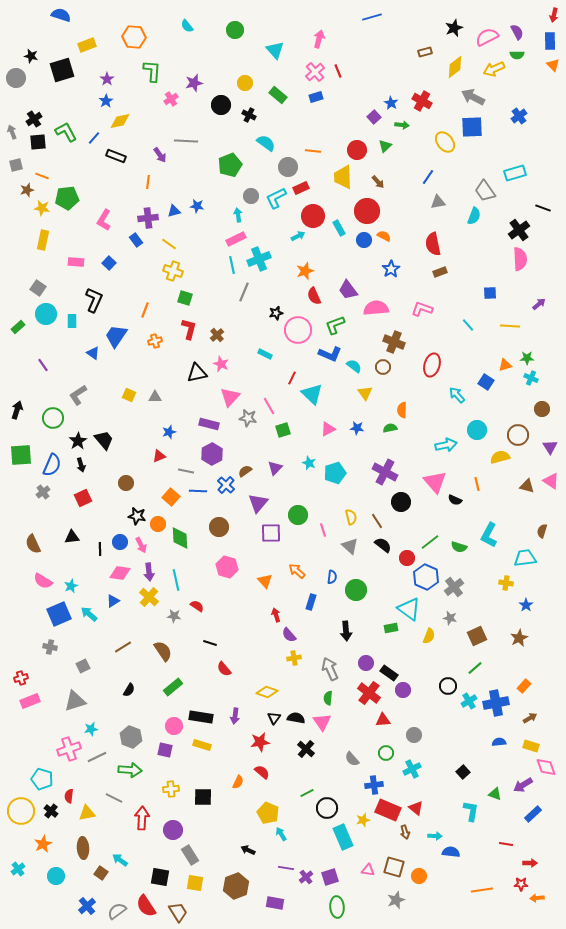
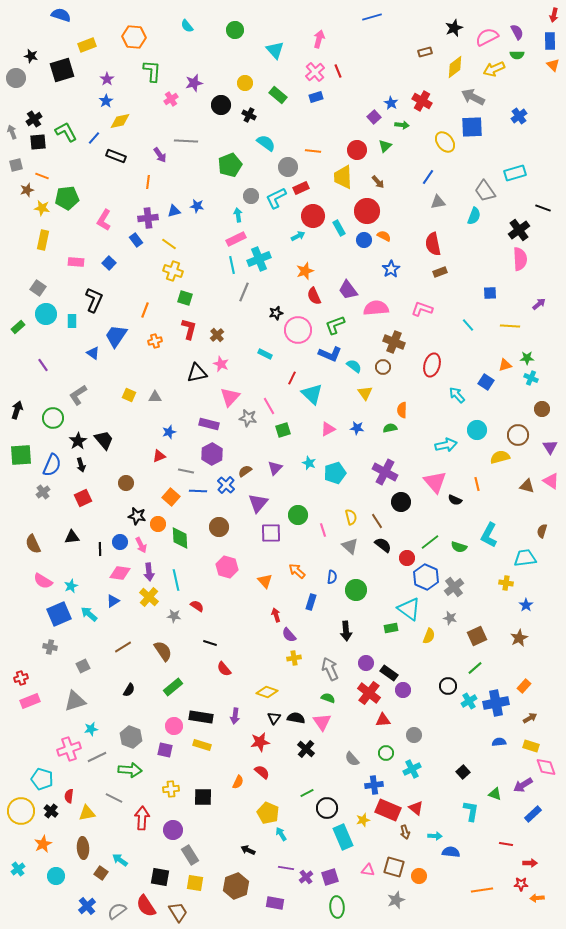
green semicircle at (328, 698): rotated 104 degrees clockwise
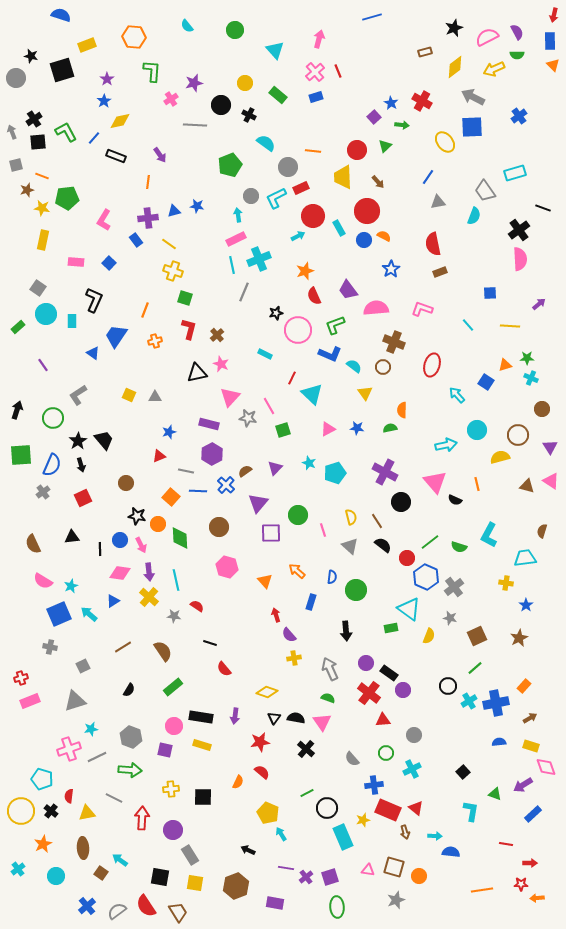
blue star at (106, 101): moved 2 px left
gray line at (186, 141): moved 9 px right, 16 px up
blue circle at (120, 542): moved 2 px up
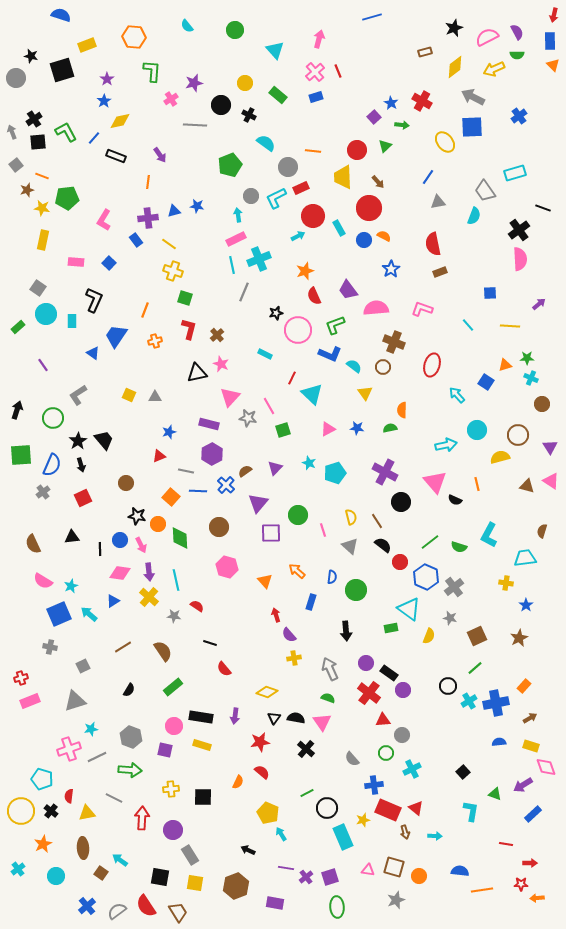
gray square at (16, 165): rotated 24 degrees counterclockwise
red circle at (367, 211): moved 2 px right, 3 px up
brown circle at (542, 409): moved 5 px up
red circle at (407, 558): moved 7 px left, 4 px down
gray circle at (414, 735): moved 12 px left
blue semicircle at (451, 852): moved 9 px right, 19 px down
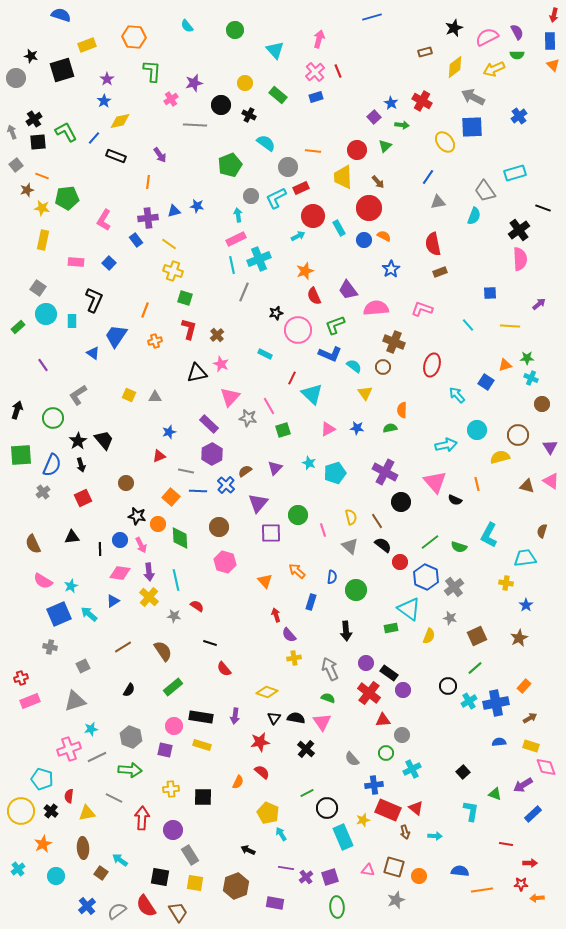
purple rectangle at (209, 424): rotated 30 degrees clockwise
pink hexagon at (227, 567): moved 2 px left, 5 px up
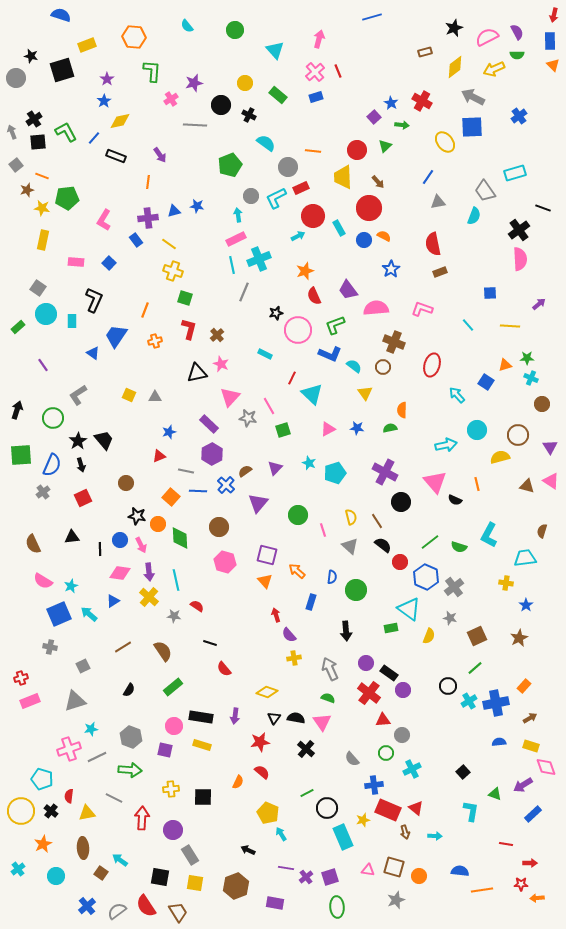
purple square at (271, 533): moved 4 px left, 22 px down; rotated 15 degrees clockwise
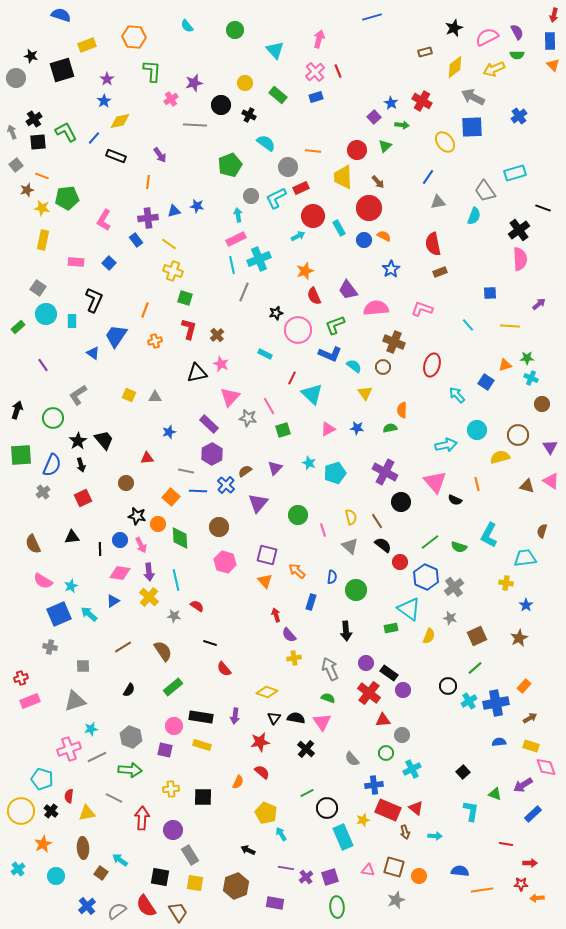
red triangle at (159, 456): moved 12 px left, 2 px down; rotated 16 degrees clockwise
gray square at (83, 666): rotated 24 degrees clockwise
yellow pentagon at (268, 813): moved 2 px left
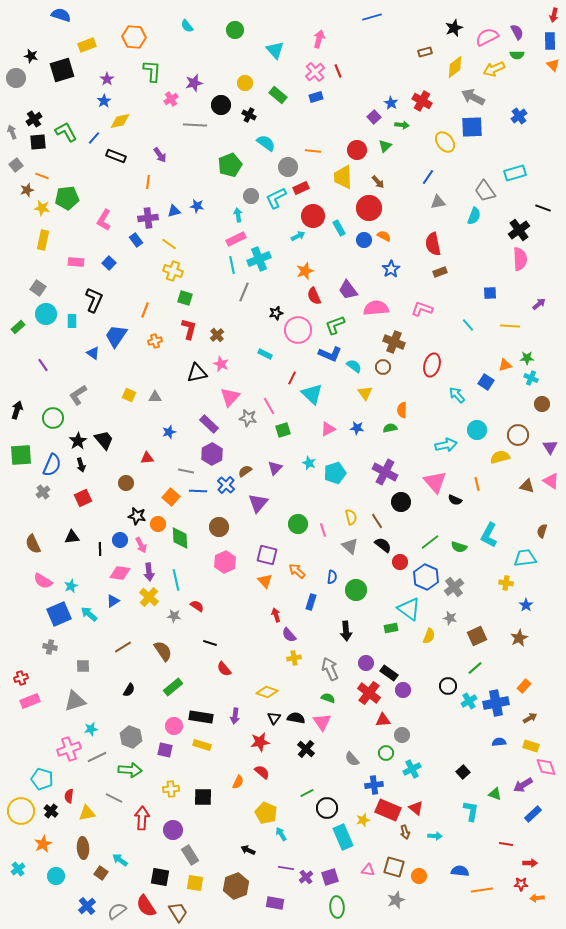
green circle at (298, 515): moved 9 px down
pink hexagon at (225, 562): rotated 20 degrees clockwise
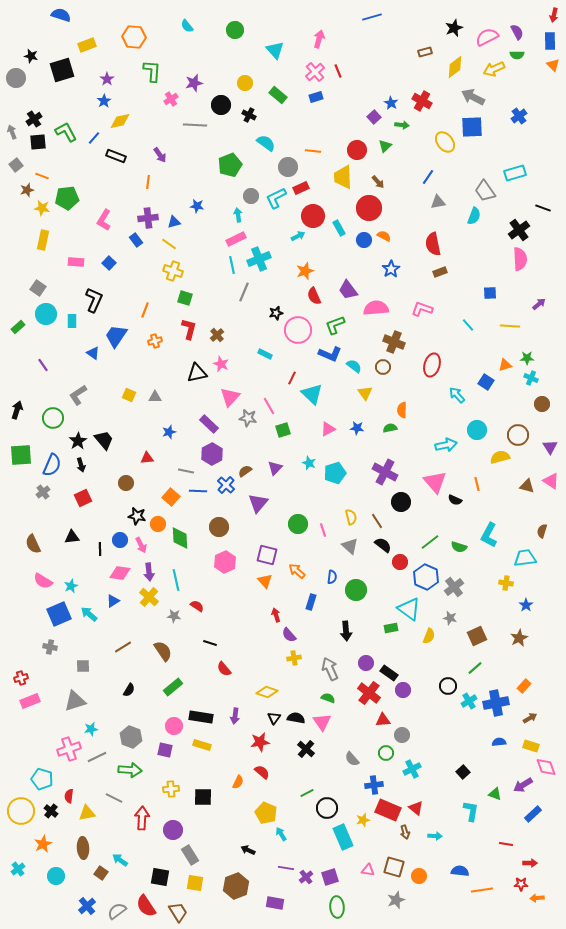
blue triangle at (174, 211): moved 11 px down
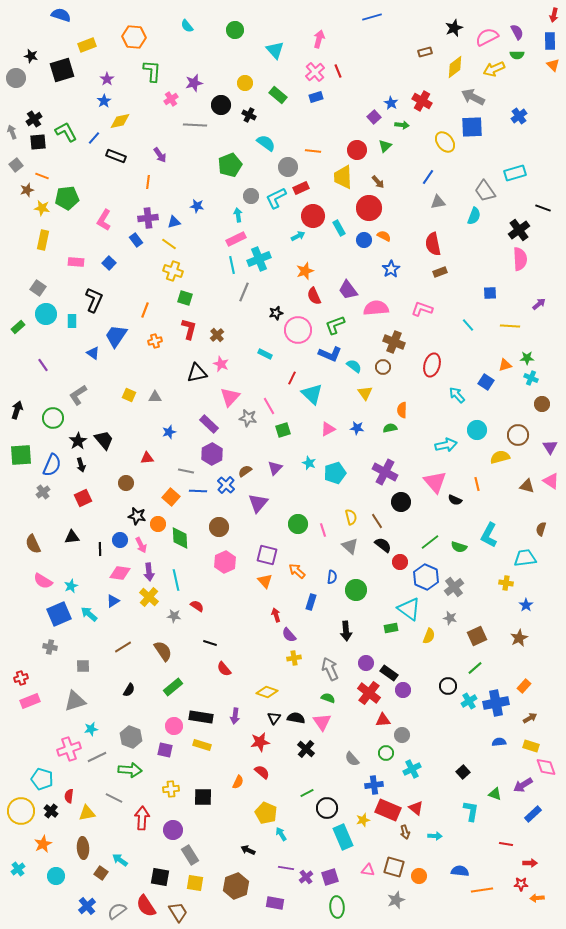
brown semicircle at (542, 531): moved 1 px left, 2 px up
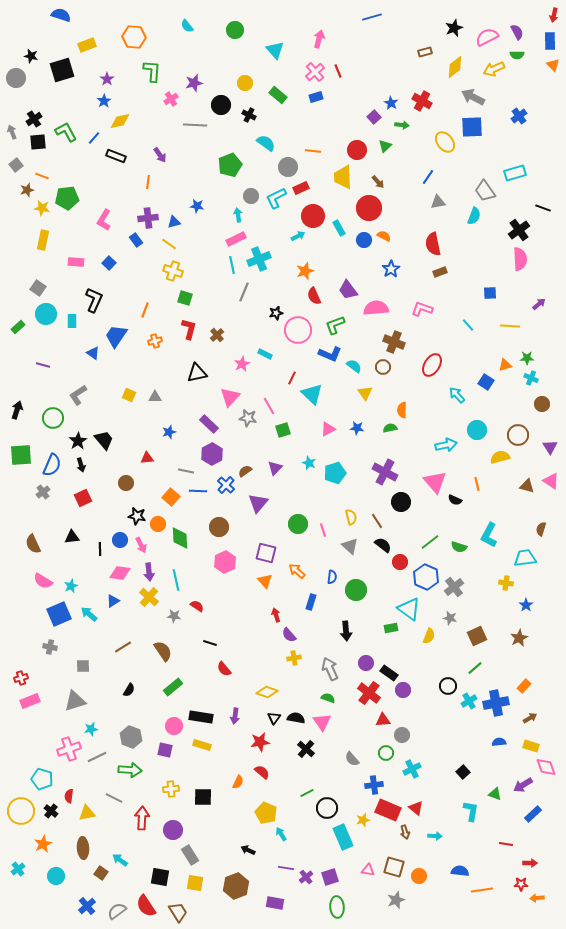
pink star at (221, 364): moved 21 px right; rotated 21 degrees clockwise
purple line at (43, 365): rotated 40 degrees counterclockwise
red ellipse at (432, 365): rotated 15 degrees clockwise
purple square at (267, 555): moved 1 px left, 2 px up
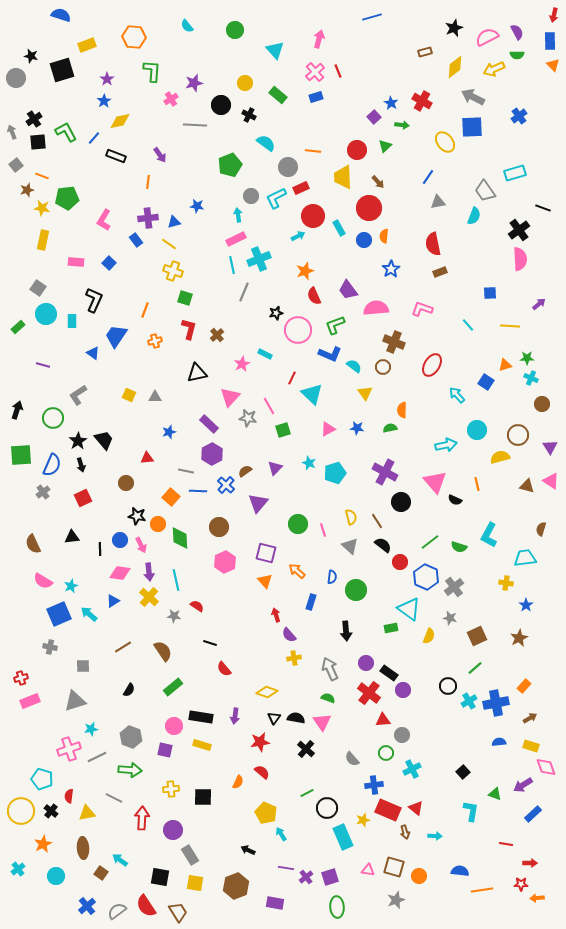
orange semicircle at (384, 236): rotated 112 degrees counterclockwise
